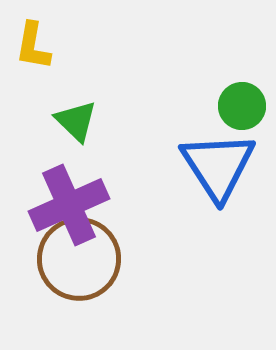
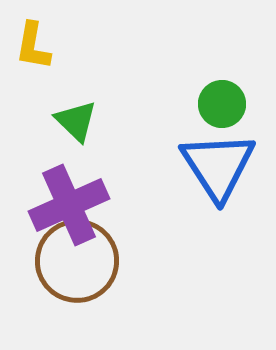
green circle: moved 20 px left, 2 px up
brown circle: moved 2 px left, 2 px down
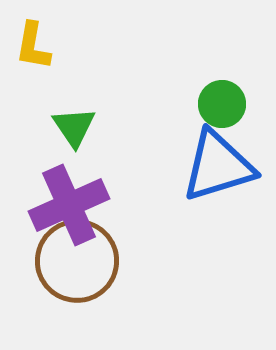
green triangle: moved 2 px left, 6 px down; rotated 12 degrees clockwise
blue triangle: rotated 46 degrees clockwise
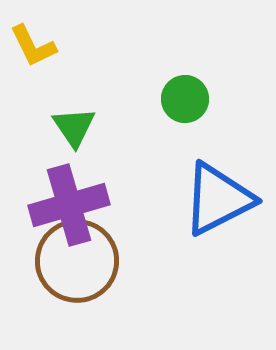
yellow L-shape: rotated 36 degrees counterclockwise
green circle: moved 37 px left, 5 px up
blue triangle: moved 33 px down; rotated 10 degrees counterclockwise
purple cross: rotated 8 degrees clockwise
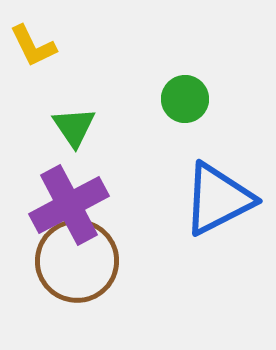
purple cross: rotated 12 degrees counterclockwise
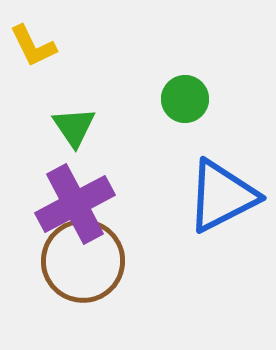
blue triangle: moved 4 px right, 3 px up
purple cross: moved 6 px right, 1 px up
brown circle: moved 6 px right
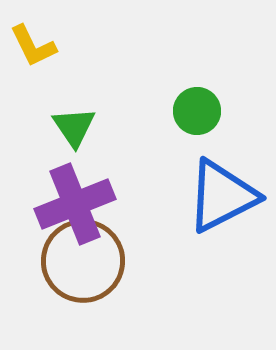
green circle: moved 12 px right, 12 px down
purple cross: rotated 6 degrees clockwise
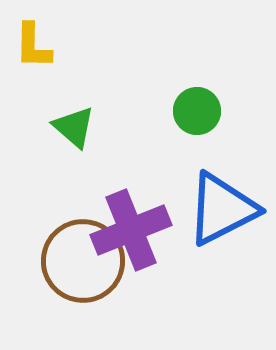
yellow L-shape: rotated 27 degrees clockwise
green triangle: rotated 15 degrees counterclockwise
blue triangle: moved 13 px down
purple cross: moved 56 px right, 26 px down
